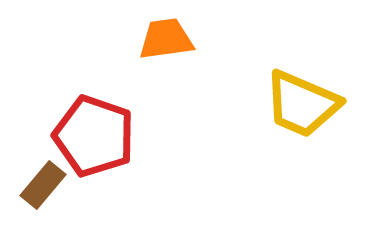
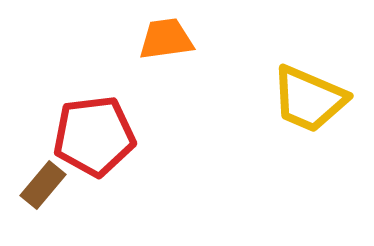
yellow trapezoid: moved 7 px right, 5 px up
red pentagon: rotated 26 degrees counterclockwise
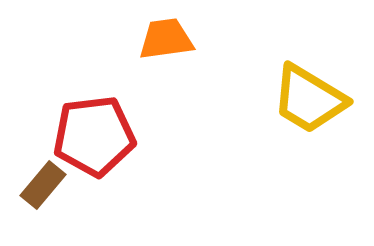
yellow trapezoid: rotated 8 degrees clockwise
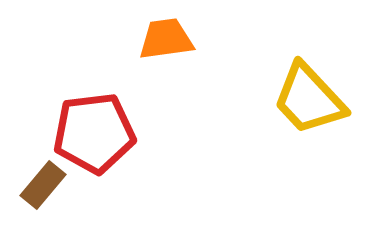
yellow trapezoid: rotated 16 degrees clockwise
red pentagon: moved 3 px up
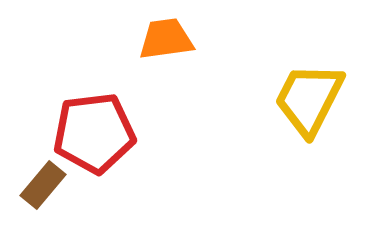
yellow trapezoid: rotated 70 degrees clockwise
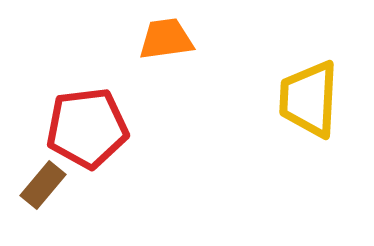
yellow trapezoid: rotated 24 degrees counterclockwise
red pentagon: moved 7 px left, 5 px up
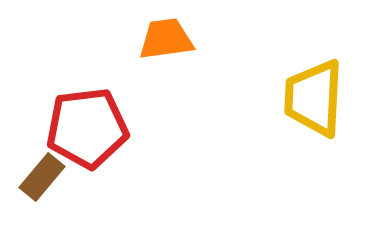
yellow trapezoid: moved 5 px right, 1 px up
brown rectangle: moved 1 px left, 8 px up
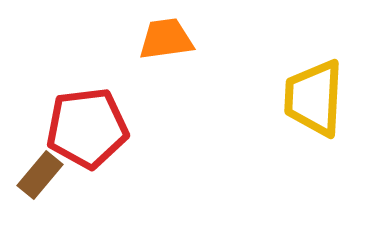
brown rectangle: moved 2 px left, 2 px up
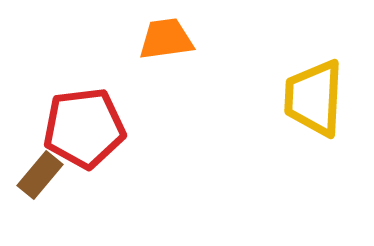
red pentagon: moved 3 px left
